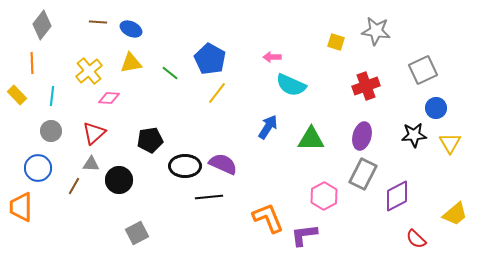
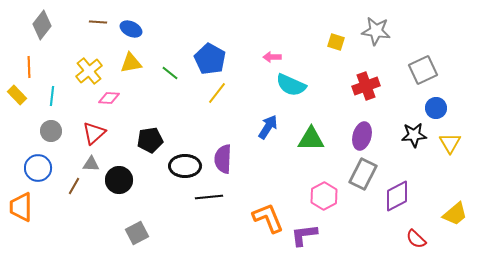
orange line at (32, 63): moved 3 px left, 4 px down
purple semicircle at (223, 164): moved 5 px up; rotated 112 degrees counterclockwise
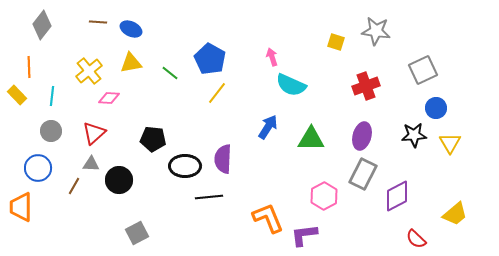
pink arrow at (272, 57): rotated 72 degrees clockwise
black pentagon at (150, 140): moved 3 px right, 1 px up; rotated 15 degrees clockwise
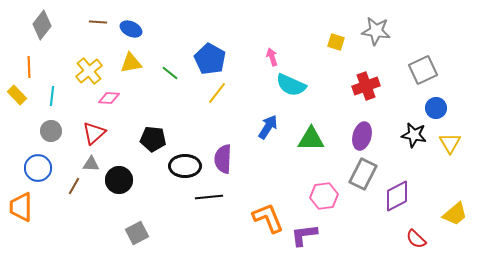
black star at (414, 135): rotated 15 degrees clockwise
pink hexagon at (324, 196): rotated 20 degrees clockwise
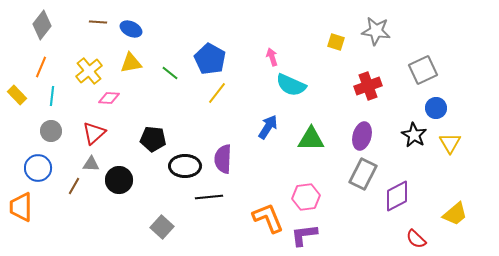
orange line at (29, 67): moved 12 px right; rotated 25 degrees clockwise
red cross at (366, 86): moved 2 px right
black star at (414, 135): rotated 20 degrees clockwise
pink hexagon at (324, 196): moved 18 px left, 1 px down
gray square at (137, 233): moved 25 px right, 6 px up; rotated 20 degrees counterclockwise
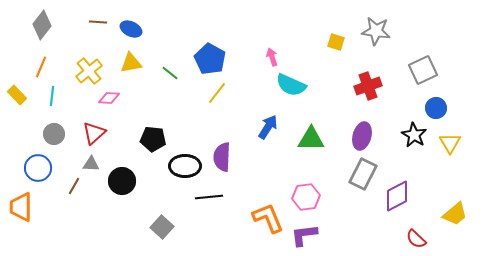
gray circle at (51, 131): moved 3 px right, 3 px down
purple semicircle at (223, 159): moved 1 px left, 2 px up
black circle at (119, 180): moved 3 px right, 1 px down
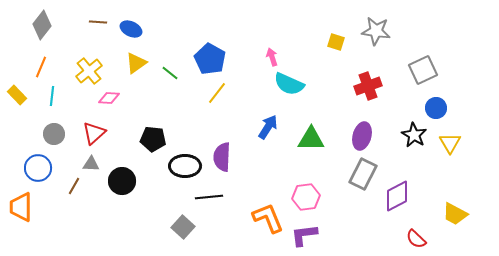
yellow triangle at (131, 63): moved 5 px right; rotated 25 degrees counterclockwise
cyan semicircle at (291, 85): moved 2 px left, 1 px up
yellow trapezoid at (455, 214): rotated 68 degrees clockwise
gray square at (162, 227): moved 21 px right
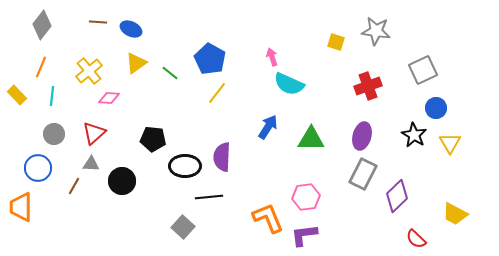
purple diamond at (397, 196): rotated 16 degrees counterclockwise
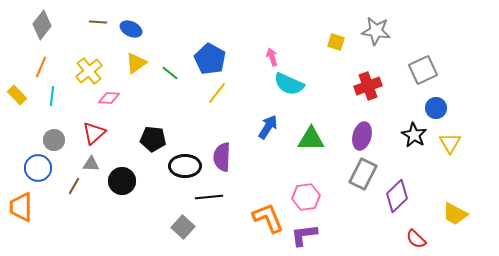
gray circle at (54, 134): moved 6 px down
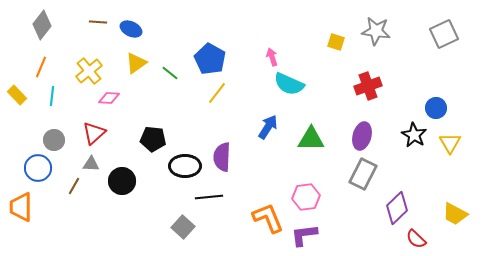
gray square at (423, 70): moved 21 px right, 36 px up
purple diamond at (397, 196): moved 12 px down
